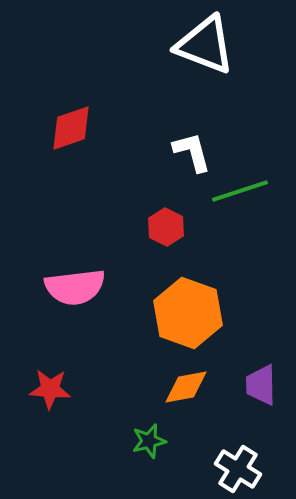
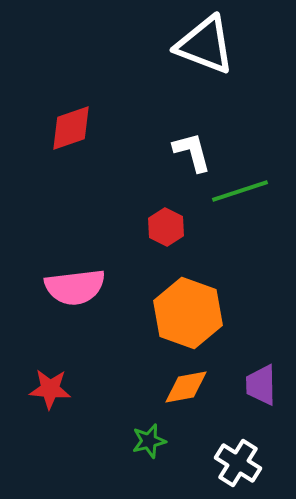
white cross: moved 6 px up
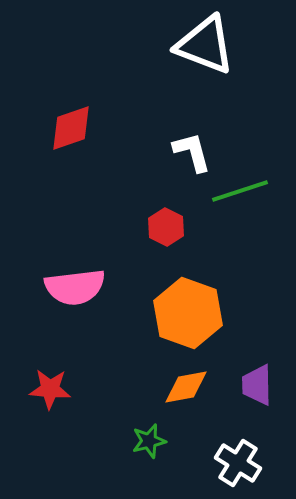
purple trapezoid: moved 4 px left
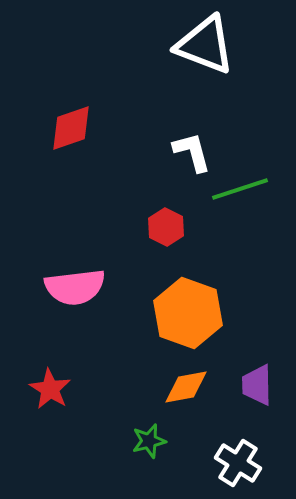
green line: moved 2 px up
red star: rotated 27 degrees clockwise
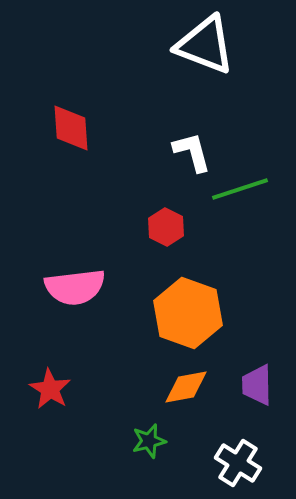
red diamond: rotated 75 degrees counterclockwise
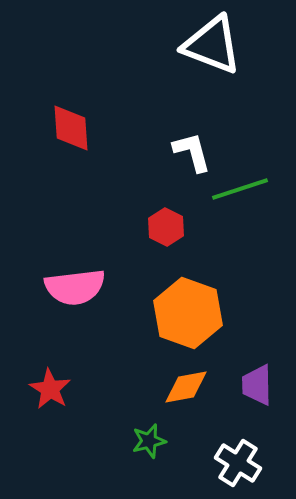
white triangle: moved 7 px right
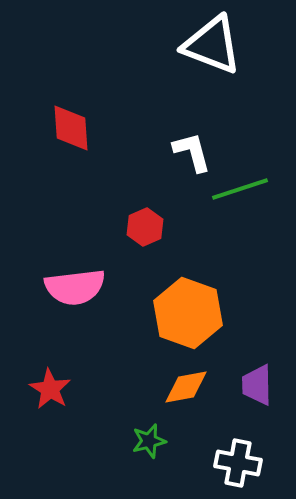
red hexagon: moved 21 px left; rotated 9 degrees clockwise
white cross: rotated 21 degrees counterclockwise
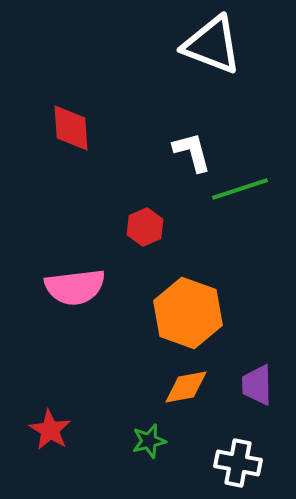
red star: moved 41 px down
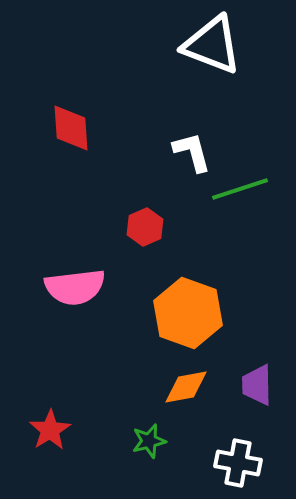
red star: rotated 9 degrees clockwise
